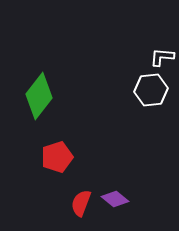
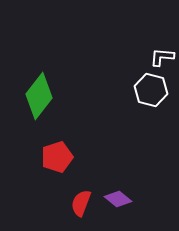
white hexagon: rotated 20 degrees clockwise
purple diamond: moved 3 px right
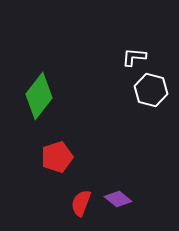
white L-shape: moved 28 px left
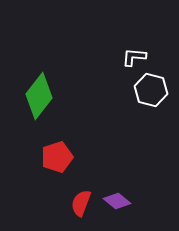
purple diamond: moved 1 px left, 2 px down
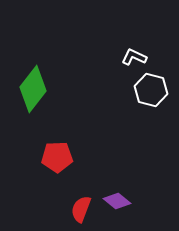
white L-shape: rotated 20 degrees clockwise
green diamond: moved 6 px left, 7 px up
red pentagon: rotated 16 degrees clockwise
red semicircle: moved 6 px down
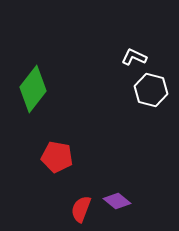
red pentagon: rotated 12 degrees clockwise
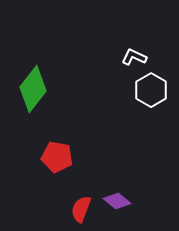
white hexagon: rotated 16 degrees clockwise
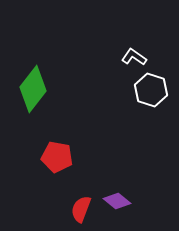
white L-shape: rotated 10 degrees clockwise
white hexagon: rotated 12 degrees counterclockwise
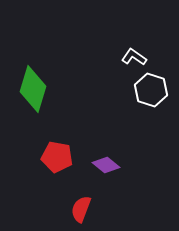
green diamond: rotated 21 degrees counterclockwise
purple diamond: moved 11 px left, 36 px up
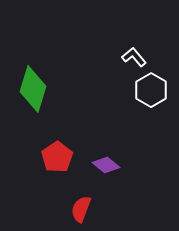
white L-shape: rotated 15 degrees clockwise
white hexagon: rotated 12 degrees clockwise
red pentagon: rotated 28 degrees clockwise
